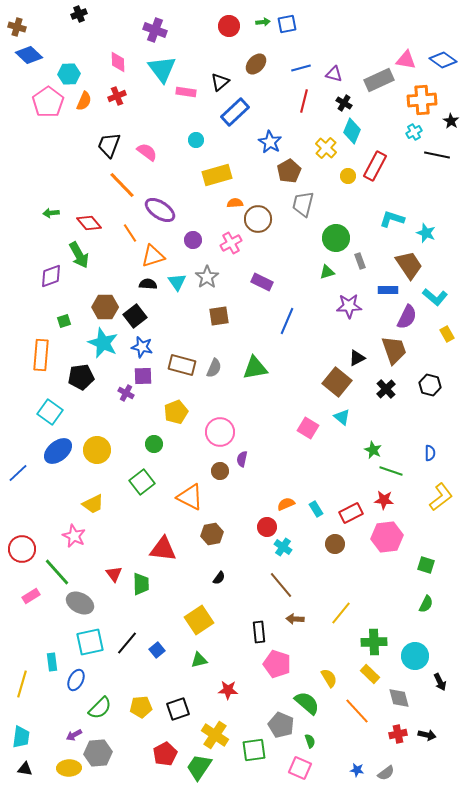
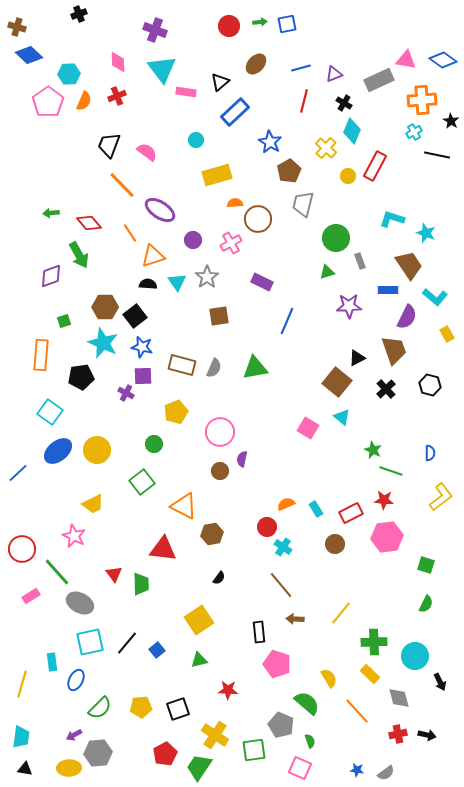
green arrow at (263, 22): moved 3 px left
purple triangle at (334, 74): rotated 36 degrees counterclockwise
orange triangle at (190, 497): moved 6 px left, 9 px down
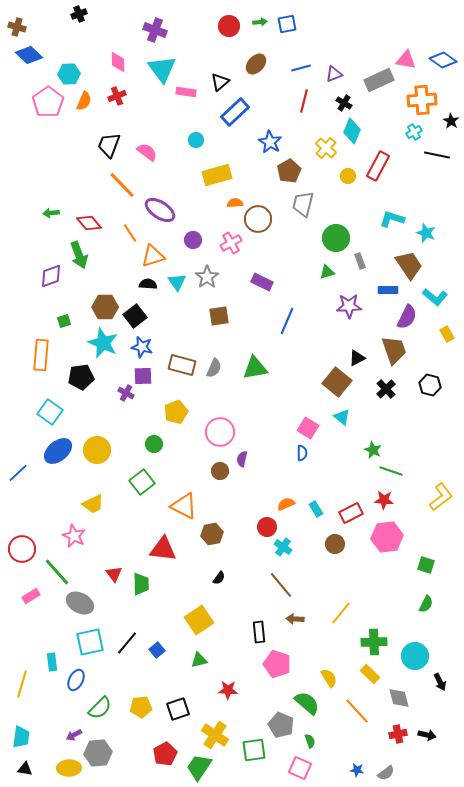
red rectangle at (375, 166): moved 3 px right
green arrow at (79, 255): rotated 8 degrees clockwise
blue semicircle at (430, 453): moved 128 px left
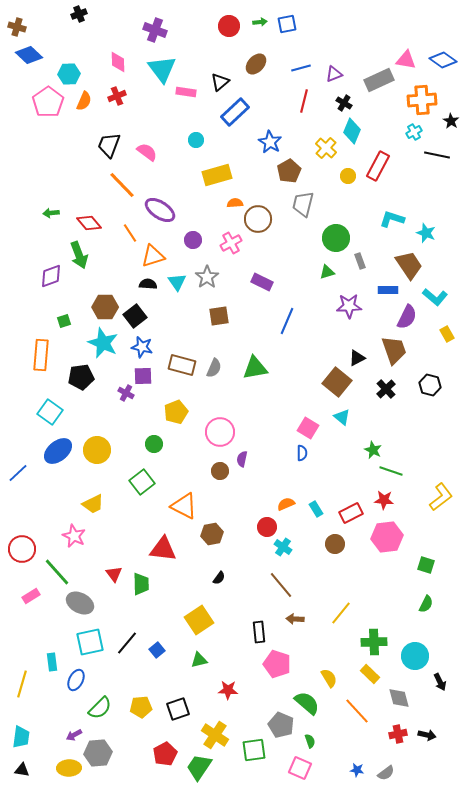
black triangle at (25, 769): moved 3 px left, 1 px down
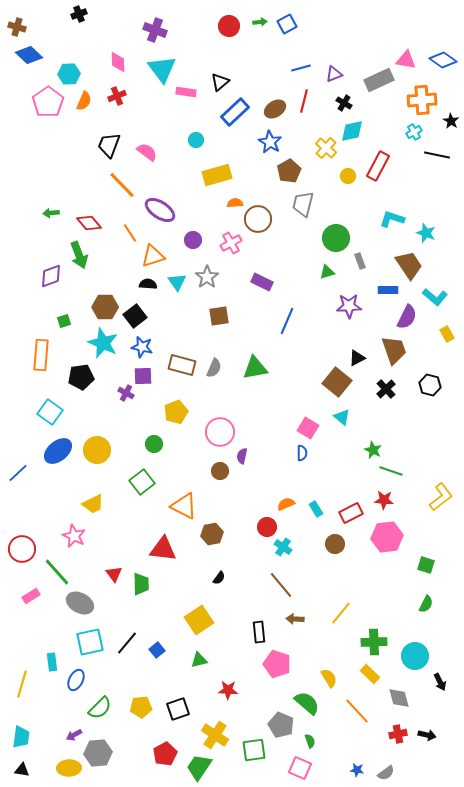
blue square at (287, 24): rotated 18 degrees counterclockwise
brown ellipse at (256, 64): moved 19 px right, 45 px down; rotated 15 degrees clockwise
cyan diamond at (352, 131): rotated 55 degrees clockwise
purple semicircle at (242, 459): moved 3 px up
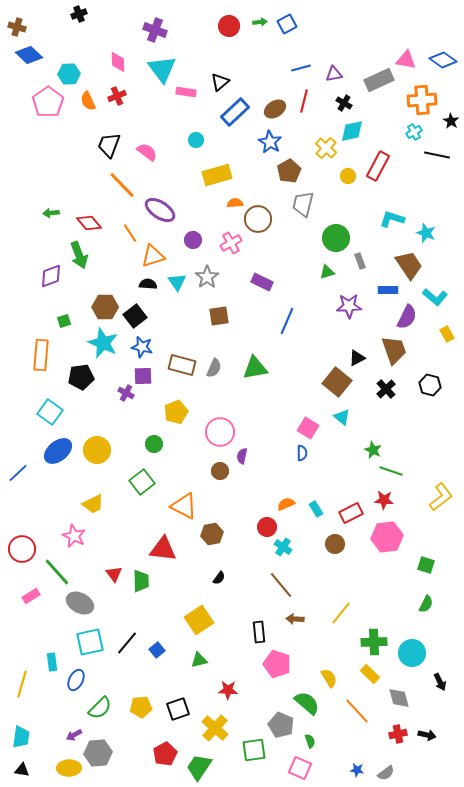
purple triangle at (334, 74): rotated 12 degrees clockwise
orange semicircle at (84, 101): moved 4 px right; rotated 132 degrees clockwise
green trapezoid at (141, 584): moved 3 px up
cyan circle at (415, 656): moved 3 px left, 3 px up
yellow cross at (215, 735): moved 7 px up; rotated 8 degrees clockwise
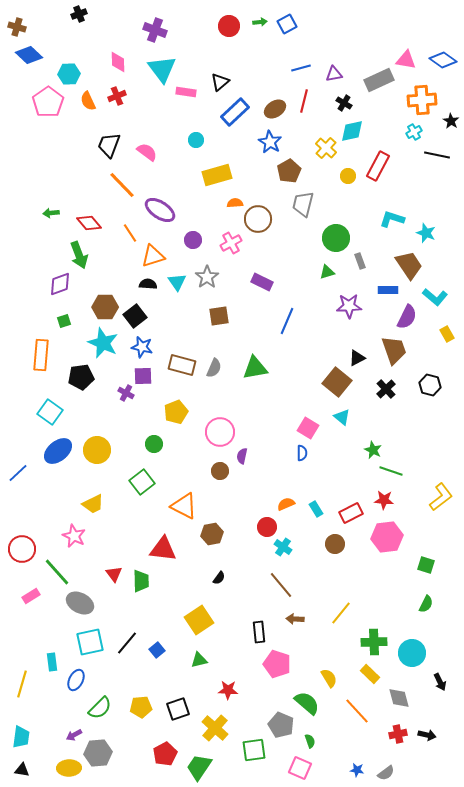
purple diamond at (51, 276): moved 9 px right, 8 px down
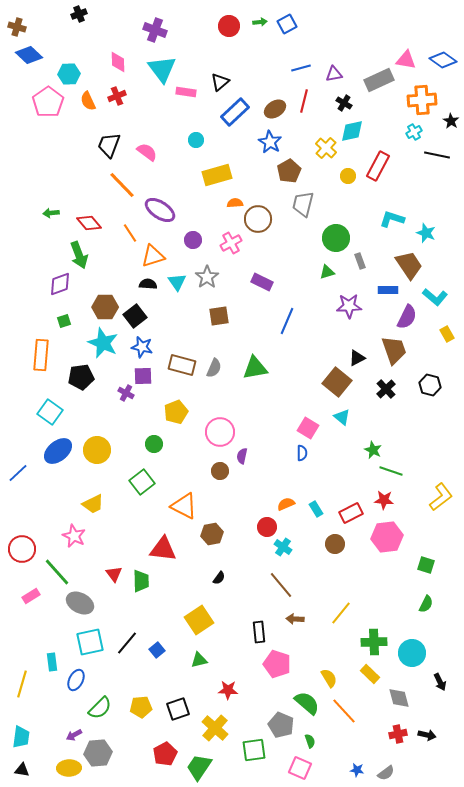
orange line at (357, 711): moved 13 px left
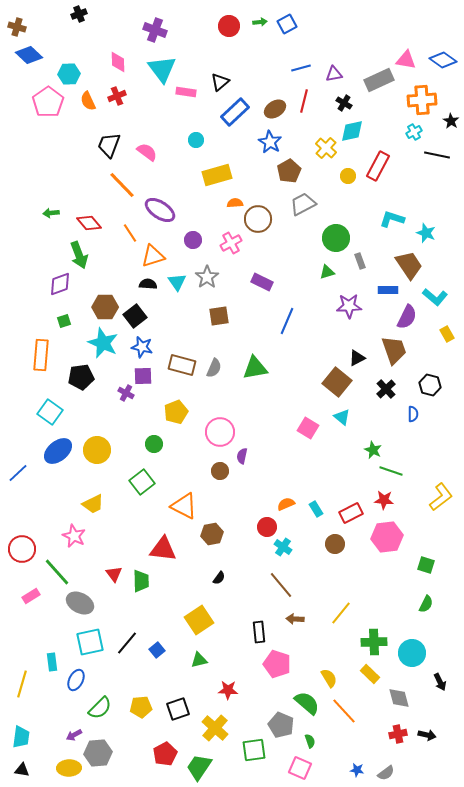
gray trapezoid at (303, 204): rotated 48 degrees clockwise
blue semicircle at (302, 453): moved 111 px right, 39 px up
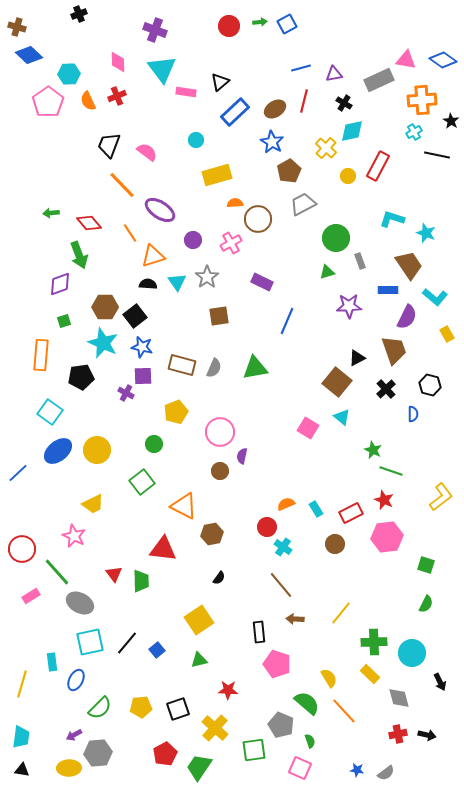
blue star at (270, 142): moved 2 px right
red star at (384, 500): rotated 18 degrees clockwise
